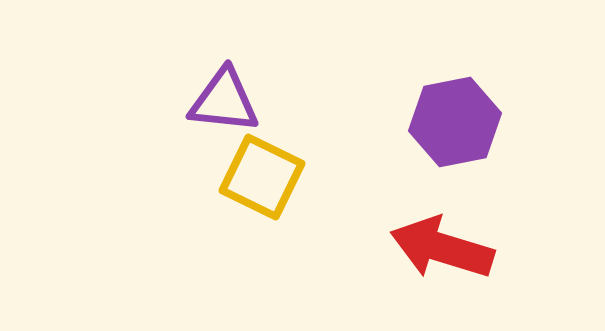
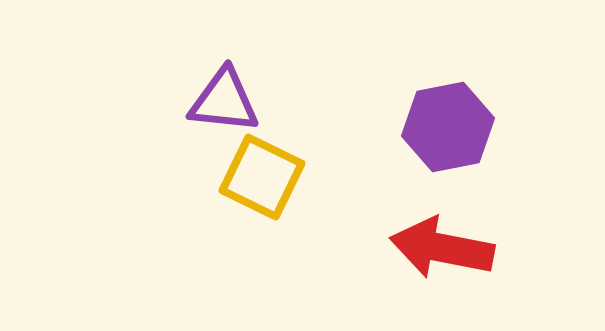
purple hexagon: moved 7 px left, 5 px down
red arrow: rotated 6 degrees counterclockwise
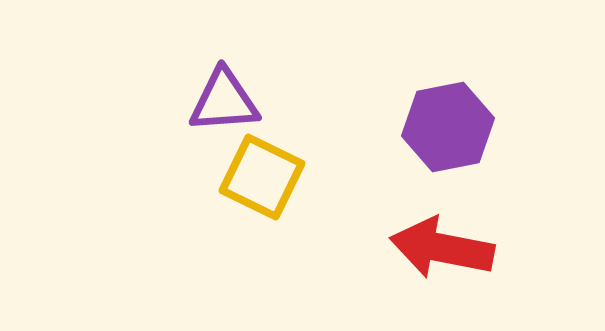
purple triangle: rotated 10 degrees counterclockwise
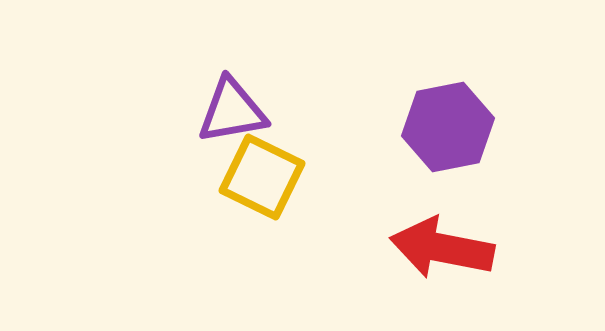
purple triangle: moved 8 px right, 10 px down; rotated 6 degrees counterclockwise
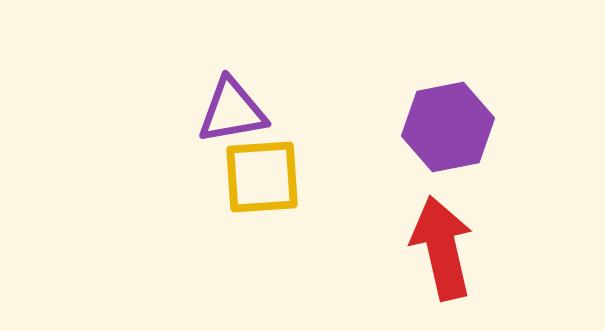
yellow square: rotated 30 degrees counterclockwise
red arrow: rotated 66 degrees clockwise
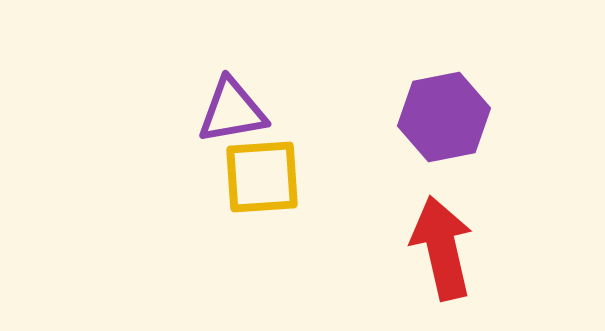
purple hexagon: moved 4 px left, 10 px up
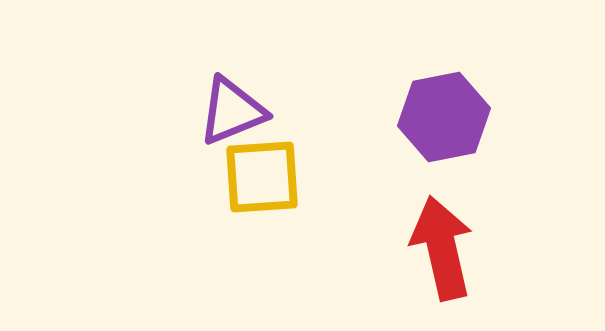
purple triangle: rotated 12 degrees counterclockwise
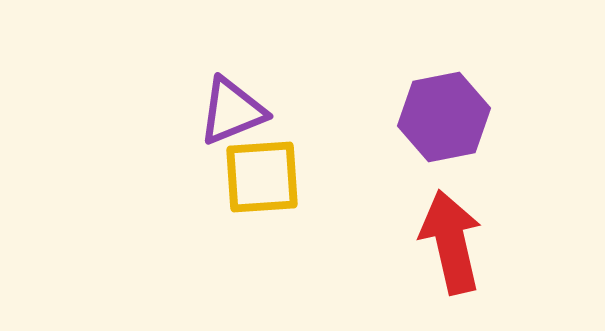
red arrow: moved 9 px right, 6 px up
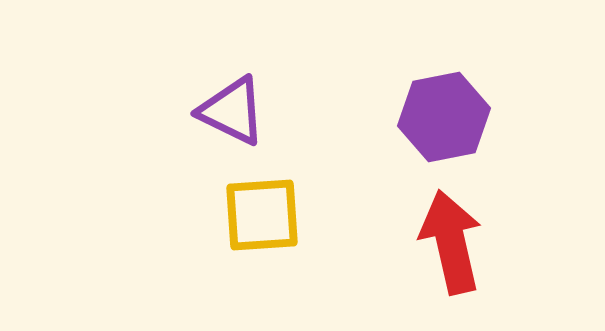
purple triangle: rotated 48 degrees clockwise
yellow square: moved 38 px down
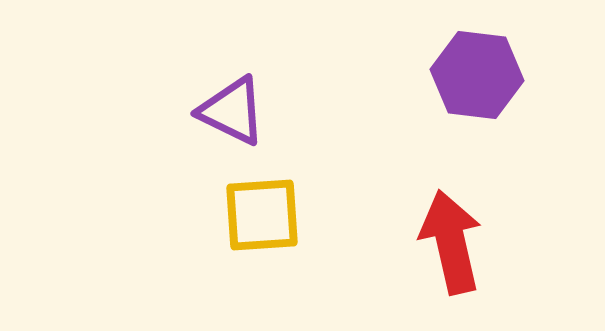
purple hexagon: moved 33 px right, 42 px up; rotated 18 degrees clockwise
